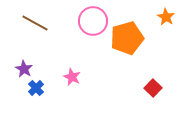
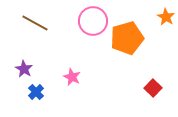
blue cross: moved 4 px down
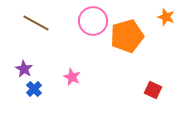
orange star: rotated 12 degrees counterclockwise
brown line: moved 1 px right
orange pentagon: moved 2 px up
red square: moved 2 px down; rotated 18 degrees counterclockwise
blue cross: moved 2 px left, 3 px up
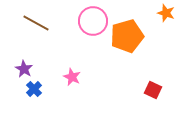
orange star: moved 4 px up
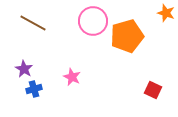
brown line: moved 3 px left
blue cross: rotated 28 degrees clockwise
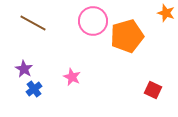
blue cross: rotated 21 degrees counterclockwise
